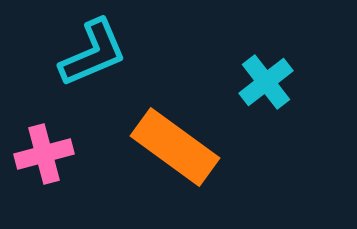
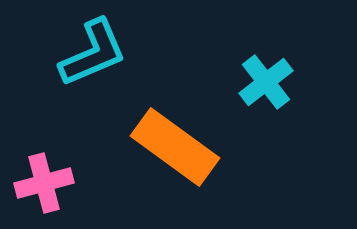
pink cross: moved 29 px down
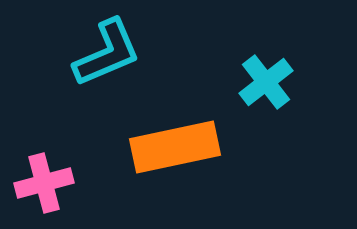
cyan L-shape: moved 14 px right
orange rectangle: rotated 48 degrees counterclockwise
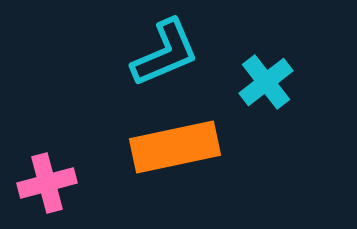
cyan L-shape: moved 58 px right
pink cross: moved 3 px right
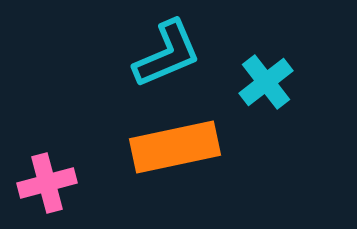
cyan L-shape: moved 2 px right, 1 px down
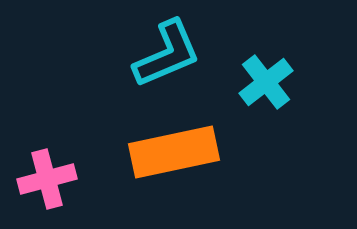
orange rectangle: moved 1 px left, 5 px down
pink cross: moved 4 px up
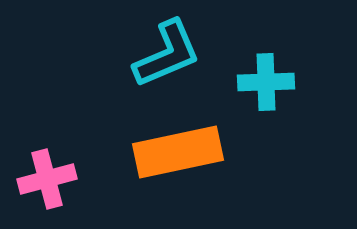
cyan cross: rotated 36 degrees clockwise
orange rectangle: moved 4 px right
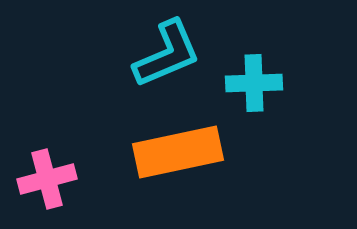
cyan cross: moved 12 px left, 1 px down
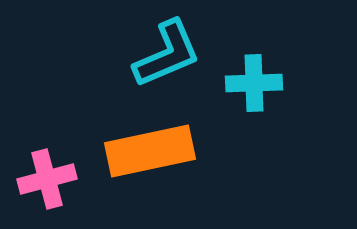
orange rectangle: moved 28 px left, 1 px up
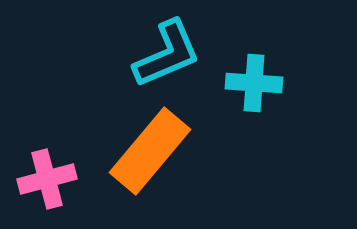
cyan cross: rotated 6 degrees clockwise
orange rectangle: rotated 38 degrees counterclockwise
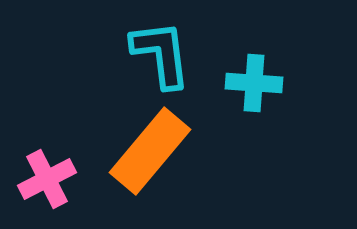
cyan L-shape: moved 6 px left; rotated 74 degrees counterclockwise
pink cross: rotated 12 degrees counterclockwise
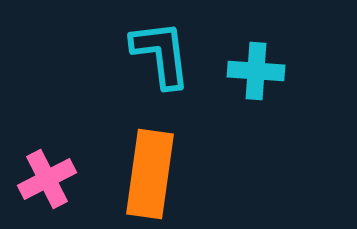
cyan cross: moved 2 px right, 12 px up
orange rectangle: moved 23 px down; rotated 32 degrees counterclockwise
